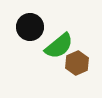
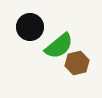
brown hexagon: rotated 10 degrees clockwise
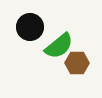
brown hexagon: rotated 15 degrees clockwise
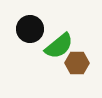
black circle: moved 2 px down
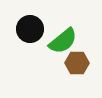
green semicircle: moved 4 px right, 5 px up
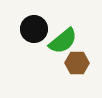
black circle: moved 4 px right
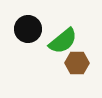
black circle: moved 6 px left
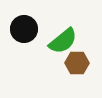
black circle: moved 4 px left
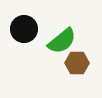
green semicircle: moved 1 px left
